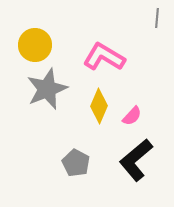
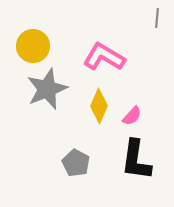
yellow circle: moved 2 px left, 1 px down
black L-shape: rotated 42 degrees counterclockwise
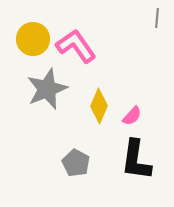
yellow circle: moved 7 px up
pink L-shape: moved 28 px left, 11 px up; rotated 24 degrees clockwise
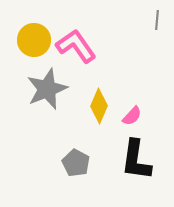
gray line: moved 2 px down
yellow circle: moved 1 px right, 1 px down
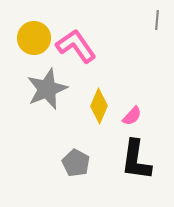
yellow circle: moved 2 px up
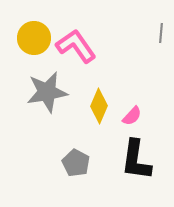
gray line: moved 4 px right, 13 px down
gray star: moved 3 px down; rotated 12 degrees clockwise
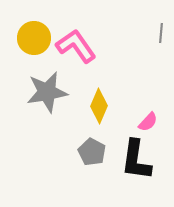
pink semicircle: moved 16 px right, 6 px down
gray pentagon: moved 16 px right, 11 px up
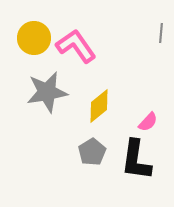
yellow diamond: rotated 28 degrees clockwise
gray pentagon: rotated 12 degrees clockwise
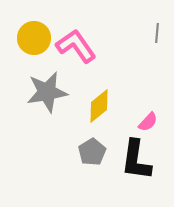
gray line: moved 4 px left
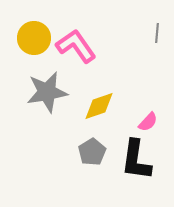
yellow diamond: rotated 20 degrees clockwise
